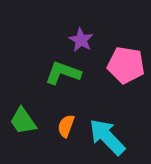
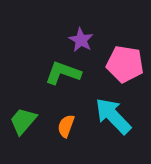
pink pentagon: moved 1 px left, 1 px up
green trapezoid: rotated 76 degrees clockwise
cyan arrow: moved 6 px right, 21 px up
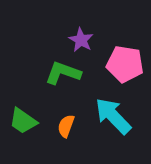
green trapezoid: rotated 96 degrees counterclockwise
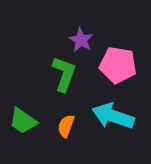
pink pentagon: moved 7 px left, 1 px down
green L-shape: moved 1 px right, 1 px down; rotated 90 degrees clockwise
cyan arrow: rotated 27 degrees counterclockwise
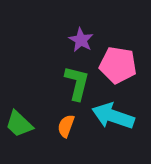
green L-shape: moved 13 px right, 9 px down; rotated 6 degrees counterclockwise
green trapezoid: moved 4 px left, 3 px down; rotated 8 degrees clockwise
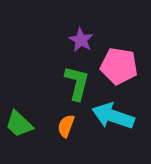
pink pentagon: moved 1 px right, 1 px down
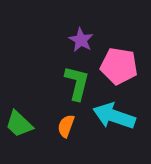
cyan arrow: moved 1 px right
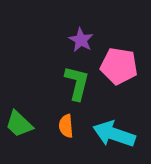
cyan arrow: moved 18 px down
orange semicircle: rotated 25 degrees counterclockwise
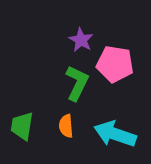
pink pentagon: moved 4 px left, 2 px up
green L-shape: rotated 12 degrees clockwise
green trapezoid: moved 3 px right, 2 px down; rotated 56 degrees clockwise
cyan arrow: moved 1 px right
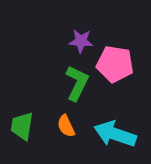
purple star: moved 1 px down; rotated 25 degrees counterclockwise
orange semicircle: rotated 20 degrees counterclockwise
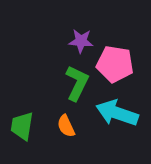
cyan arrow: moved 2 px right, 21 px up
